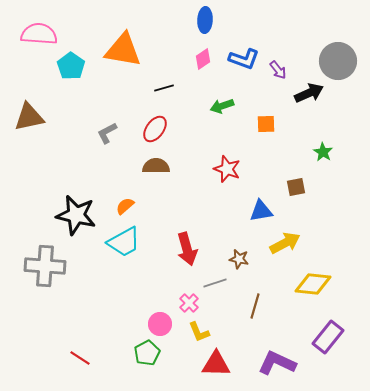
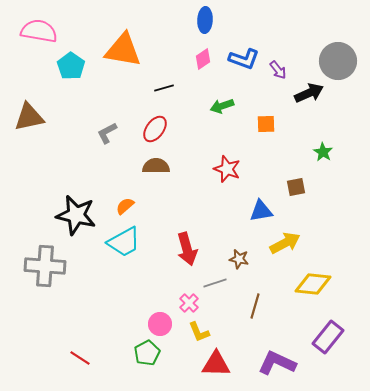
pink semicircle: moved 3 px up; rotated 6 degrees clockwise
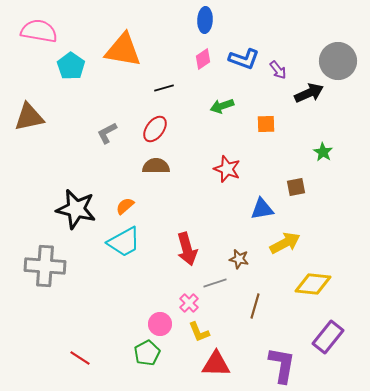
blue triangle: moved 1 px right, 2 px up
black star: moved 6 px up
purple L-shape: moved 5 px right, 2 px down; rotated 75 degrees clockwise
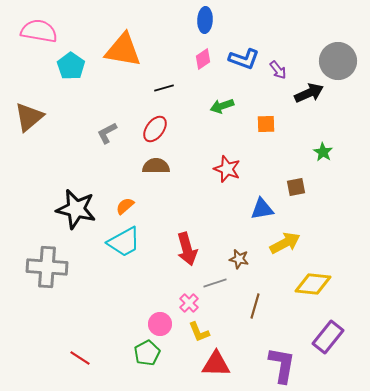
brown triangle: rotated 28 degrees counterclockwise
gray cross: moved 2 px right, 1 px down
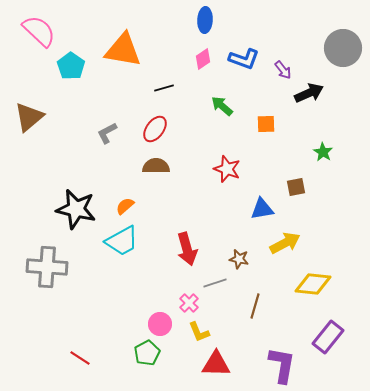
pink semicircle: rotated 33 degrees clockwise
gray circle: moved 5 px right, 13 px up
purple arrow: moved 5 px right
green arrow: rotated 60 degrees clockwise
cyan trapezoid: moved 2 px left, 1 px up
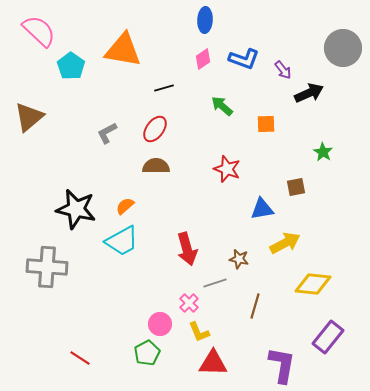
red triangle: moved 3 px left, 1 px up
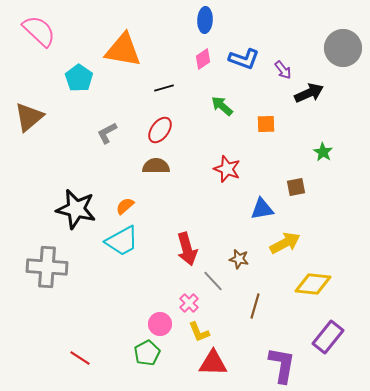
cyan pentagon: moved 8 px right, 12 px down
red ellipse: moved 5 px right, 1 px down
gray line: moved 2 px left, 2 px up; rotated 65 degrees clockwise
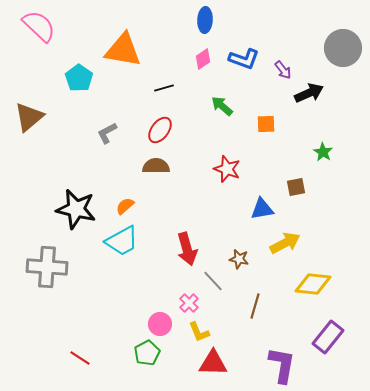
pink semicircle: moved 5 px up
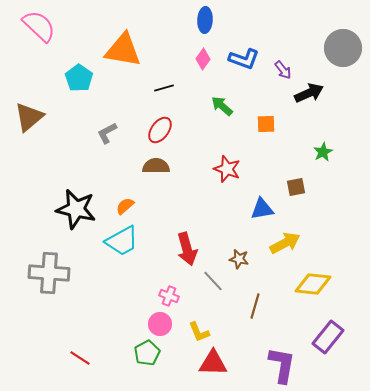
pink diamond: rotated 20 degrees counterclockwise
green star: rotated 12 degrees clockwise
gray cross: moved 2 px right, 6 px down
pink cross: moved 20 px left, 7 px up; rotated 24 degrees counterclockwise
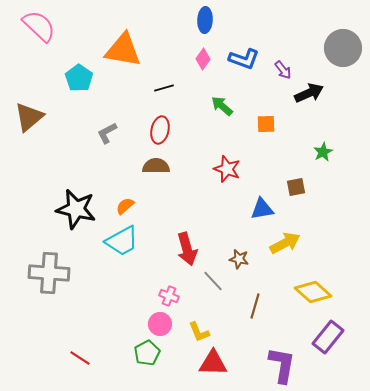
red ellipse: rotated 24 degrees counterclockwise
yellow diamond: moved 8 px down; rotated 36 degrees clockwise
